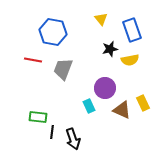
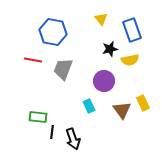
purple circle: moved 1 px left, 7 px up
brown triangle: rotated 30 degrees clockwise
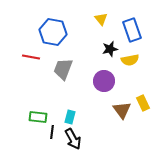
red line: moved 2 px left, 3 px up
cyan rectangle: moved 19 px left, 11 px down; rotated 40 degrees clockwise
black arrow: rotated 10 degrees counterclockwise
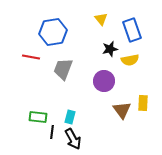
blue hexagon: rotated 20 degrees counterclockwise
yellow rectangle: rotated 28 degrees clockwise
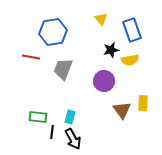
black star: moved 1 px right, 1 px down
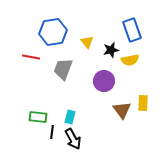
yellow triangle: moved 14 px left, 23 px down
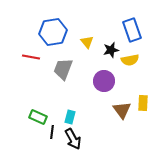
green rectangle: rotated 18 degrees clockwise
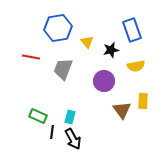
blue hexagon: moved 5 px right, 4 px up
yellow semicircle: moved 6 px right, 6 px down
yellow rectangle: moved 2 px up
green rectangle: moved 1 px up
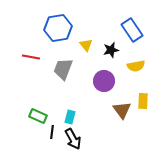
blue rectangle: rotated 15 degrees counterclockwise
yellow triangle: moved 1 px left, 3 px down
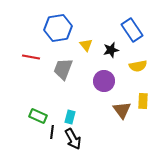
yellow semicircle: moved 2 px right
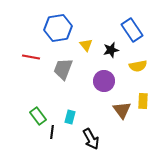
green rectangle: rotated 30 degrees clockwise
black arrow: moved 18 px right
